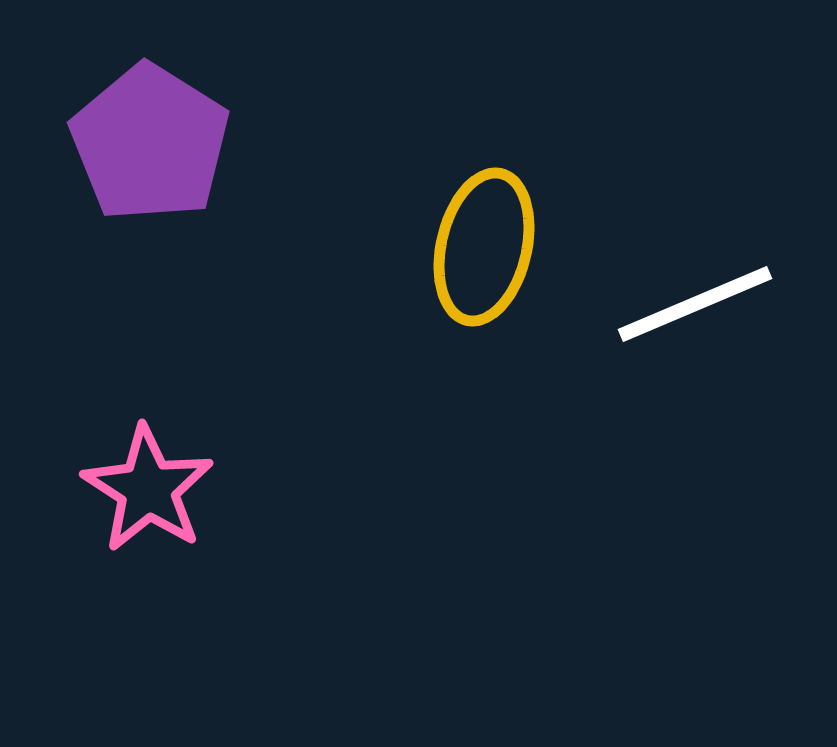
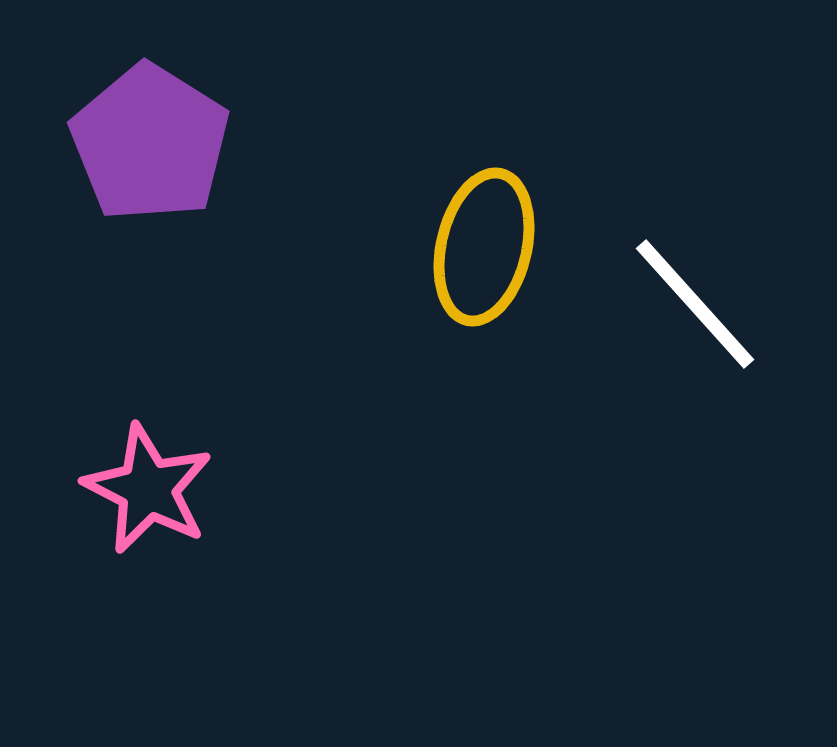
white line: rotated 71 degrees clockwise
pink star: rotated 6 degrees counterclockwise
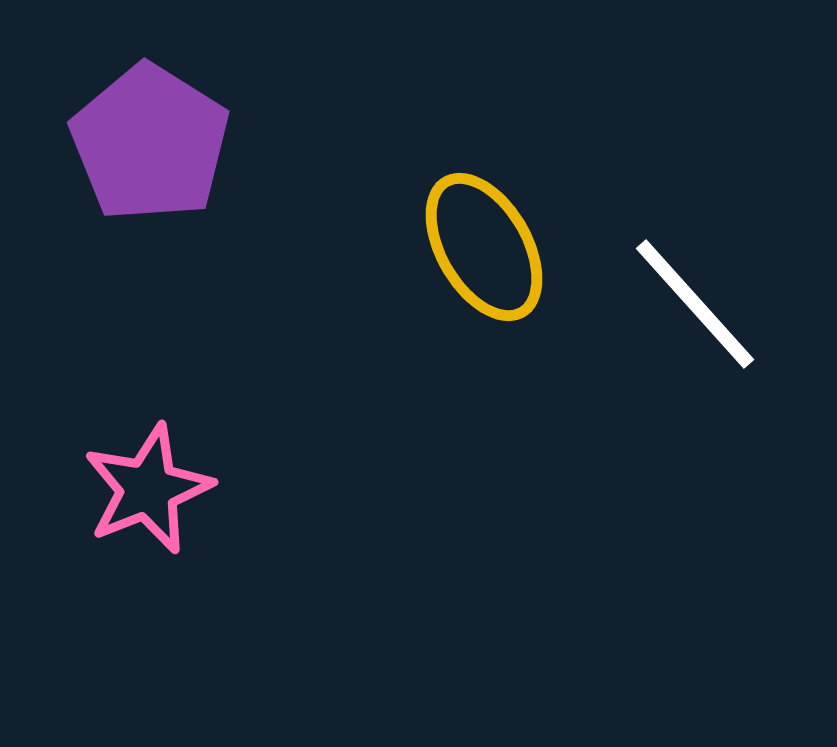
yellow ellipse: rotated 43 degrees counterclockwise
pink star: rotated 23 degrees clockwise
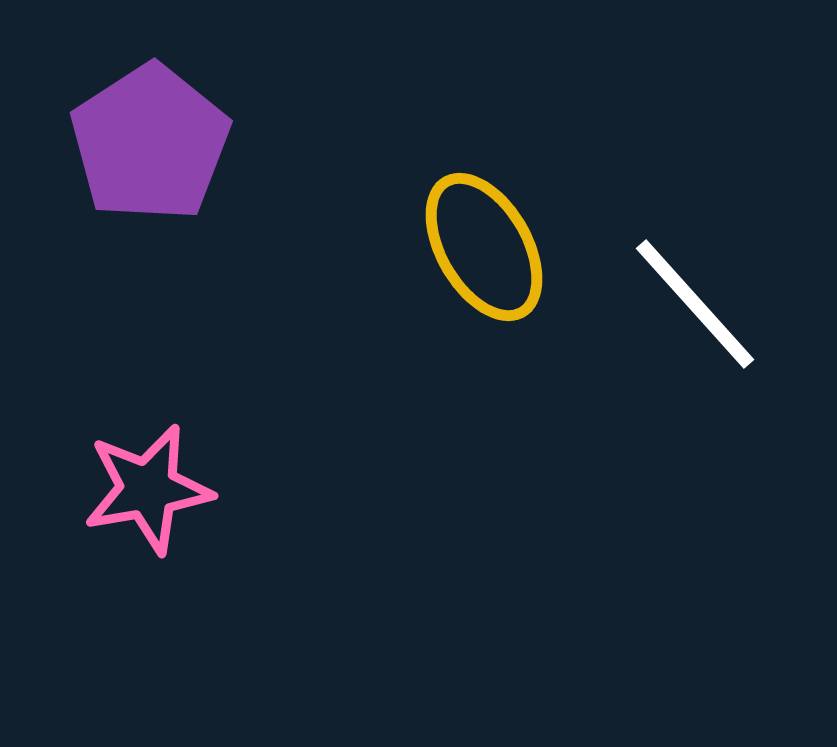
purple pentagon: rotated 7 degrees clockwise
pink star: rotated 12 degrees clockwise
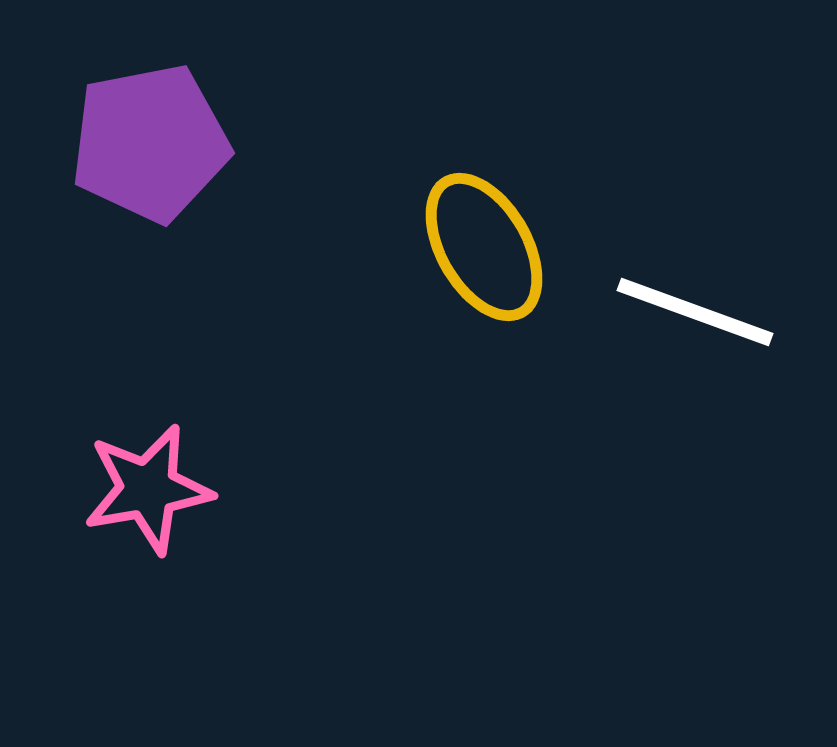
purple pentagon: rotated 22 degrees clockwise
white line: moved 8 px down; rotated 28 degrees counterclockwise
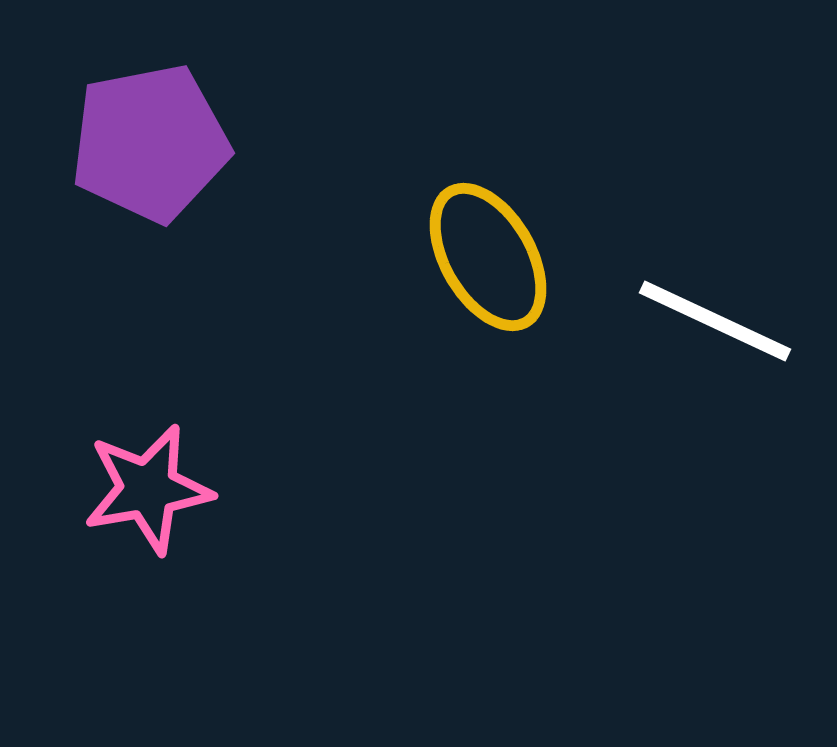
yellow ellipse: moved 4 px right, 10 px down
white line: moved 20 px right, 9 px down; rotated 5 degrees clockwise
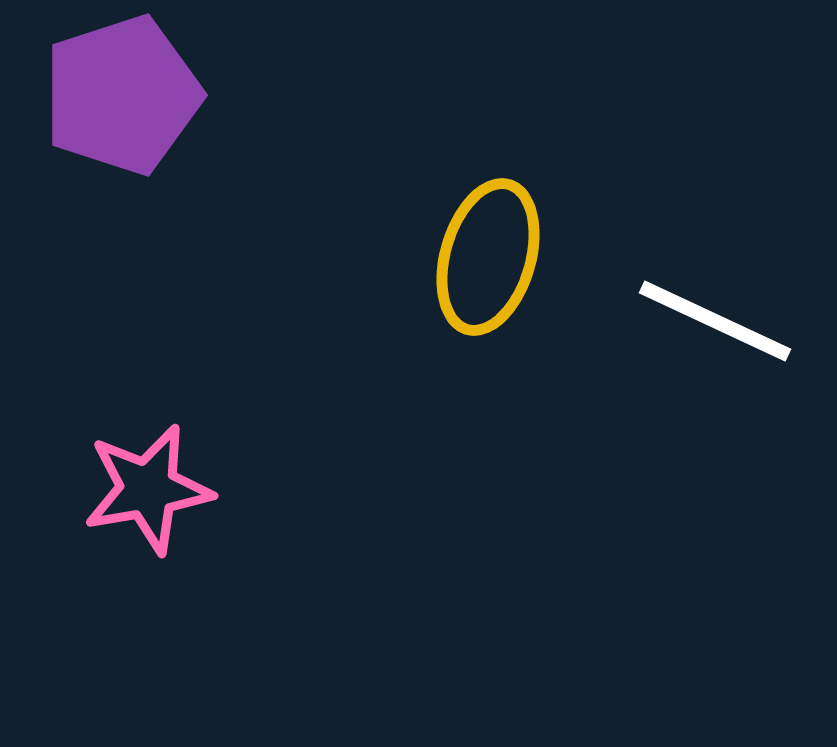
purple pentagon: moved 28 px left, 48 px up; rotated 7 degrees counterclockwise
yellow ellipse: rotated 46 degrees clockwise
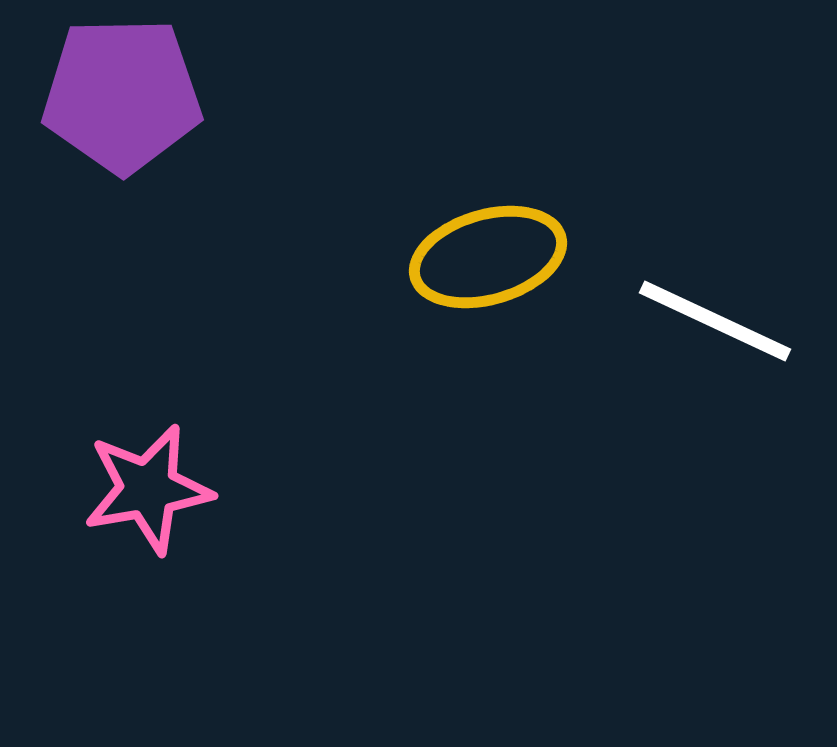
purple pentagon: rotated 17 degrees clockwise
yellow ellipse: rotated 58 degrees clockwise
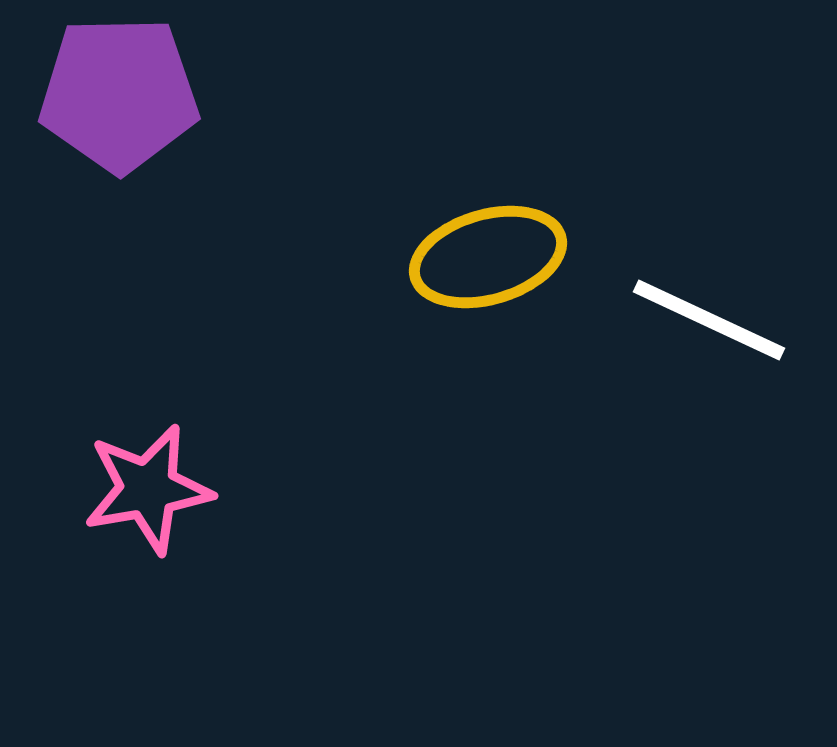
purple pentagon: moved 3 px left, 1 px up
white line: moved 6 px left, 1 px up
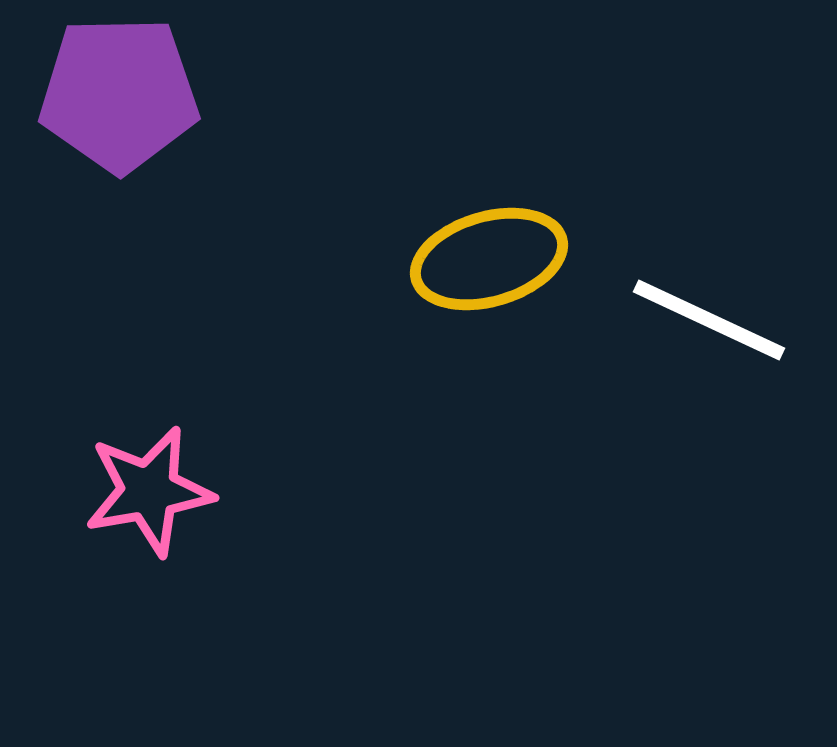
yellow ellipse: moved 1 px right, 2 px down
pink star: moved 1 px right, 2 px down
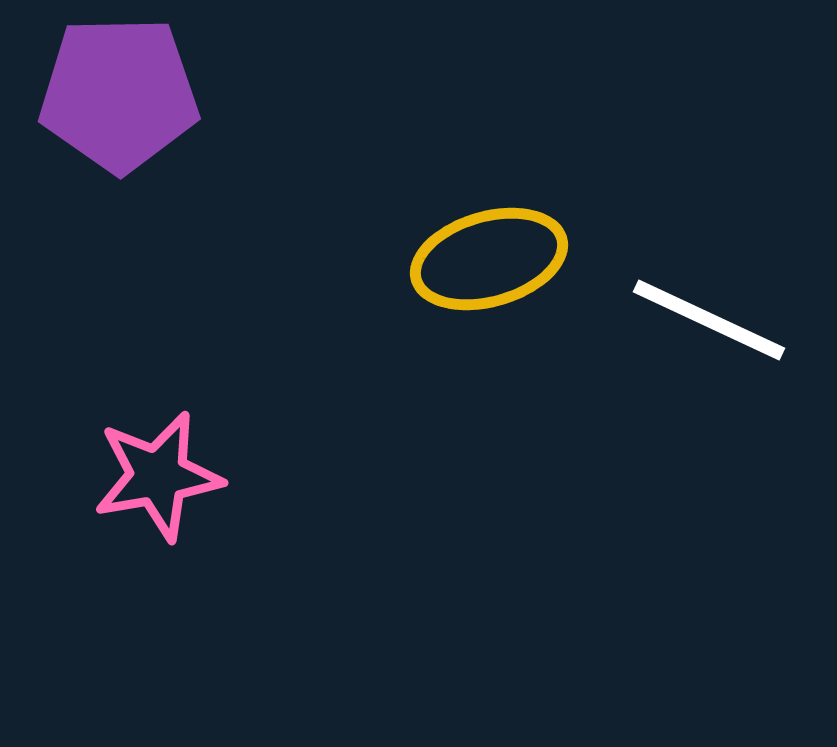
pink star: moved 9 px right, 15 px up
